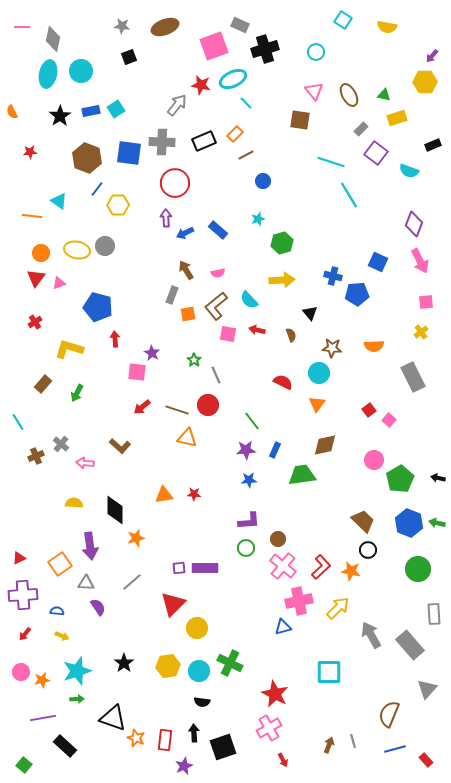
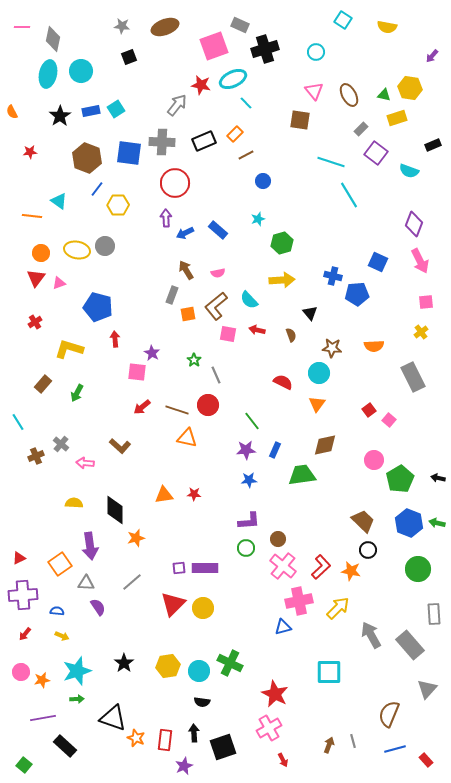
yellow hexagon at (425, 82): moved 15 px left, 6 px down; rotated 10 degrees clockwise
yellow circle at (197, 628): moved 6 px right, 20 px up
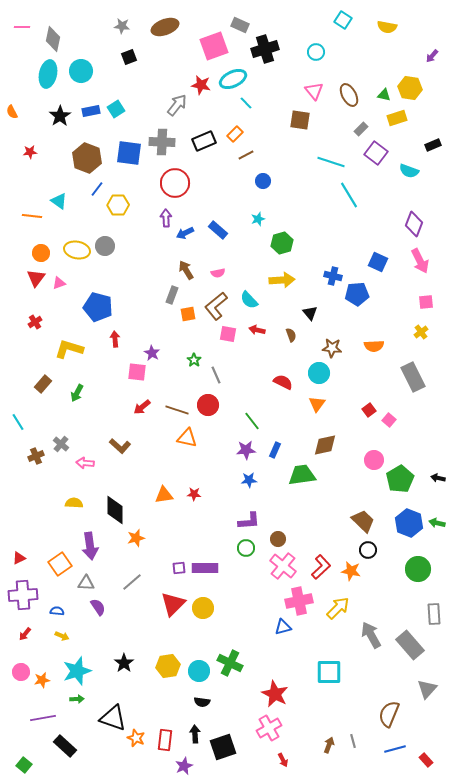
black arrow at (194, 733): moved 1 px right, 1 px down
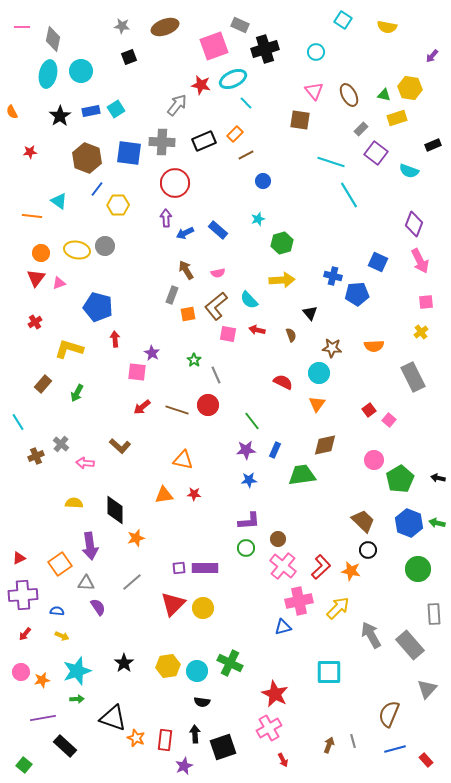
orange triangle at (187, 438): moved 4 px left, 22 px down
cyan circle at (199, 671): moved 2 px left
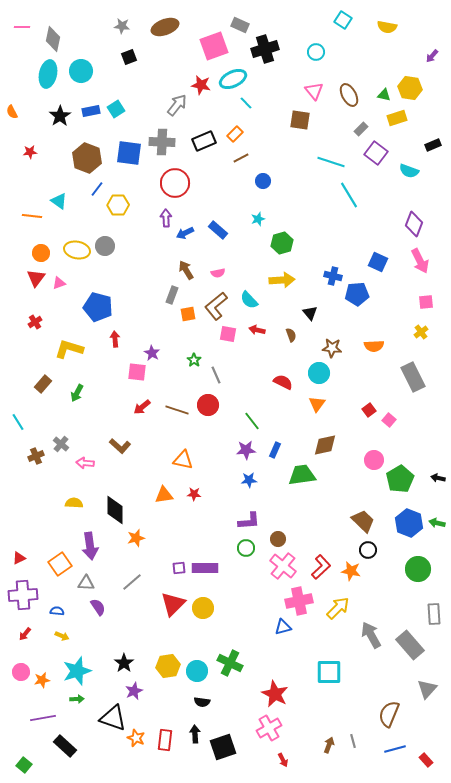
brown line at (246, 155): moved 5 px left, 3 px down
purple star at (184, 766): moved 50 px left, 75 px up
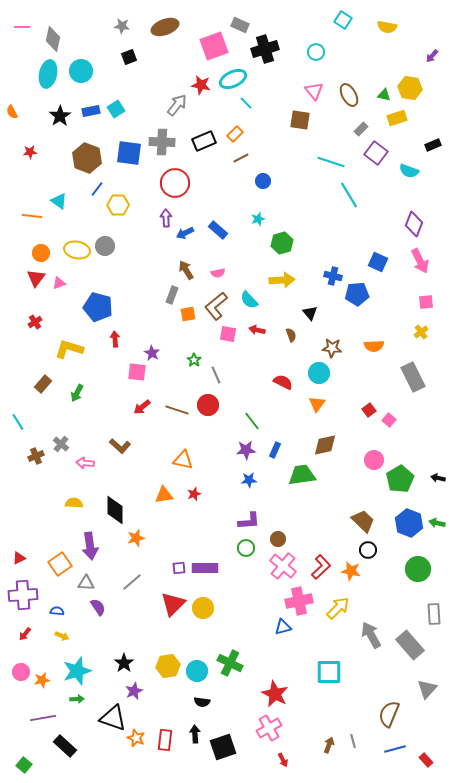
red star at (194, 494): rotated 24 degrees counterclockwise
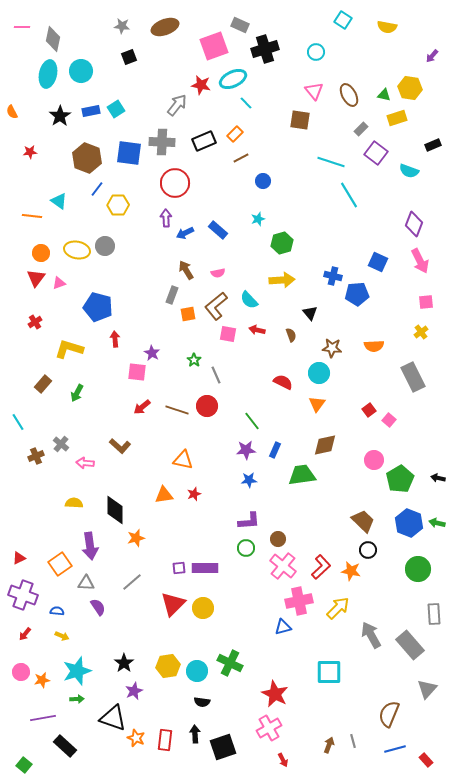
red circle at (208, 405): moved 1 px left, 1 px down
purple cross at (23, 595): rotated 24 degrees clockwise
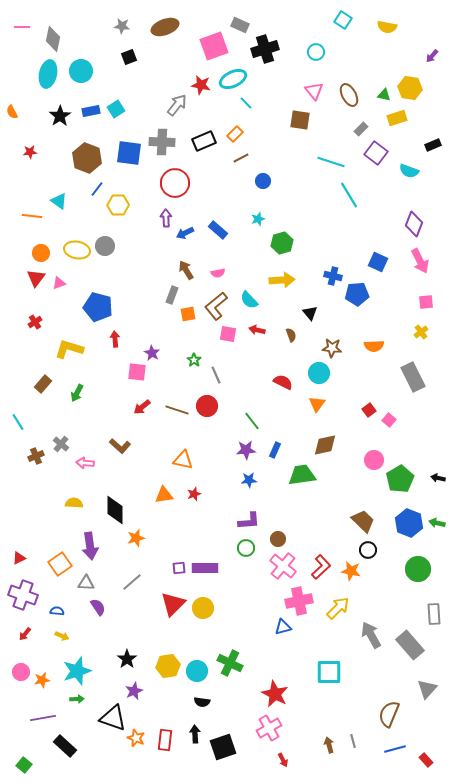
black star at (124, 663): moved 3 px right, 4 px up
brown arrow at (329, 745): rotated 35 degrees counterclockwise
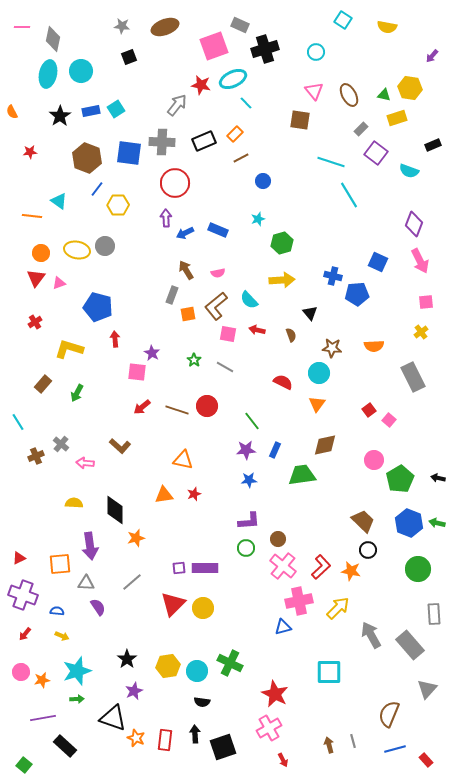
blue rectangle at (218, 230): rotated 18 degrees counterclockwise
gray line at (216, 375): moved 9 px right, 8 px up; rotated 36 degrees counterclockwise
orange square at (60, 564): rotated 30 degrees clockwise
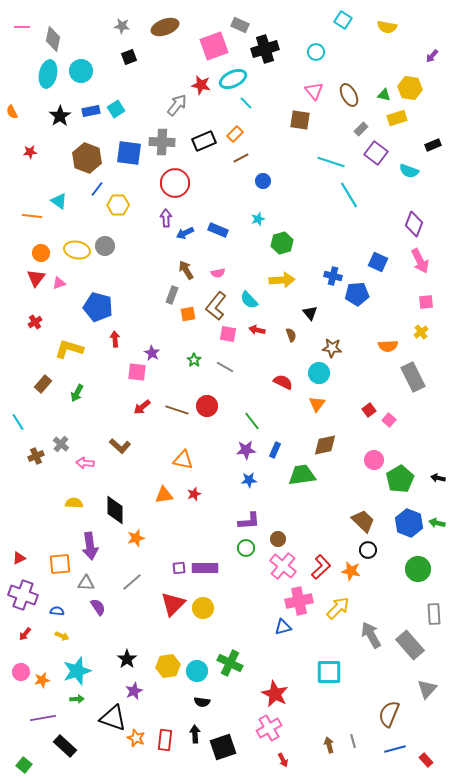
brown L-shape at (216, 306): rotated 12 degrees counterclockwise
orange semicircle at (374, 346): moved 14 px right
